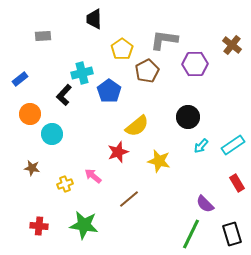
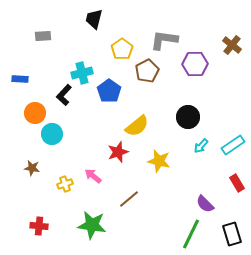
black trapezoid: rotated 15 degrees clockwise
blue rectangle: rotated 42 degrees clockwise
orange circle: moved 5 px right, 1 px up
green star: moved 8 px right
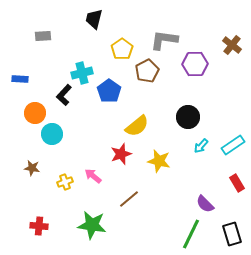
red star: moved 3 px right, 2 px down
yellow cross: moved 2 px up
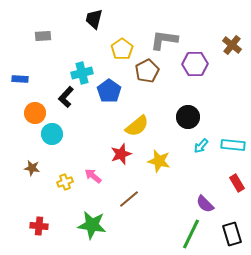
black L-shape: moved 2 px right, 2 px down
cyan rectangle: rotated 40 degrees clockwise
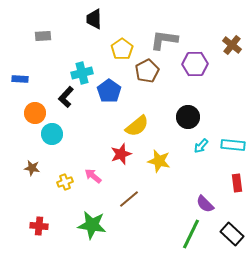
black trapezoid: rotated 15 degrees counterclockwise
red rectangle: rotated 24 degrees clockwise
black rectangle: rotated 30 degrees counterclockwise
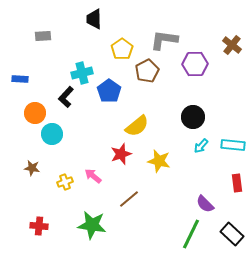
black circle: moved 5 px right
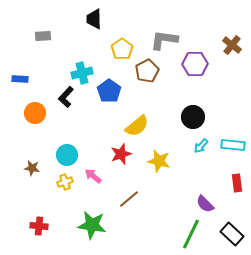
cyan circle: moved 15 px right, 21 px down
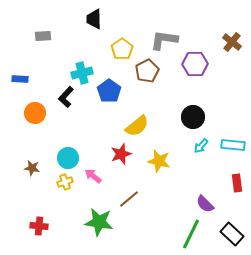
brown cross: moved 3 px up
cyan circle: moved 1 px right, 3 px down
green star: moved 7 px right, 3 px up
